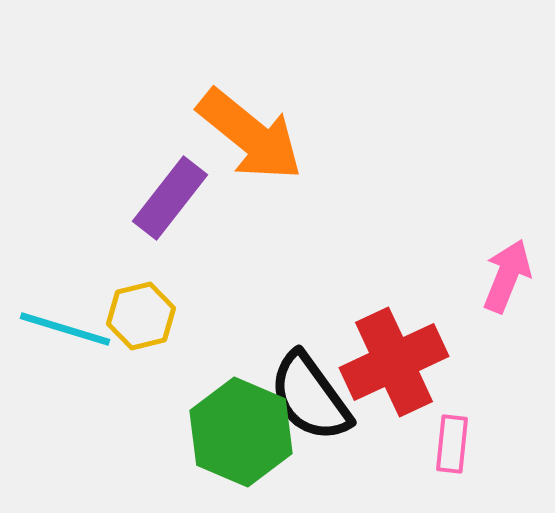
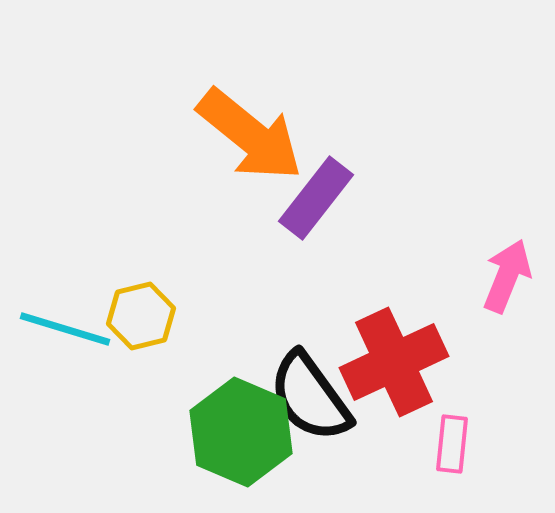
purple rectangle: moved 146 px right
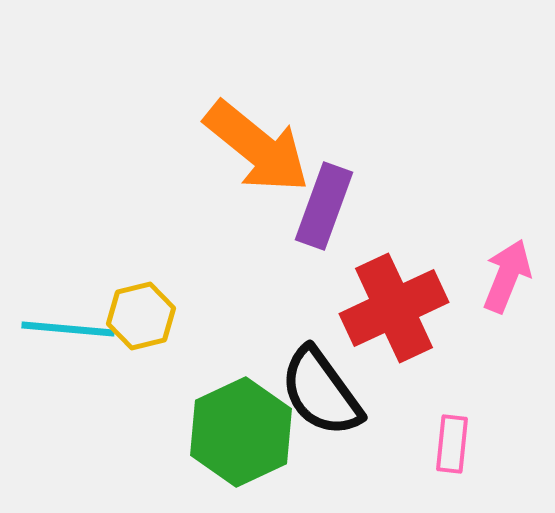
orange arrow: moved 7 px right, 12 px down
purple rectangle: moved 8 px right, 8 px down; rotated 18 degrees counterclockwise
cyan line: moved 3 px right; rotated 12 degrees counterclockwise
red cross: moved 54 px up
black semicircle: moved 11 px right, 5 px up
green hexagon: rotated 12 degrees clockwise
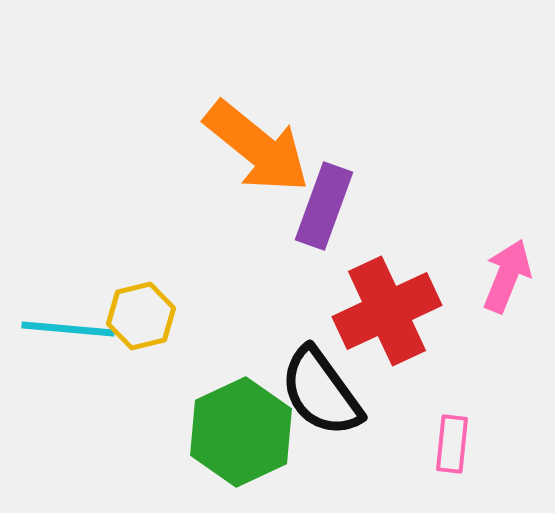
red cross: moved 7 px left, 3 px down
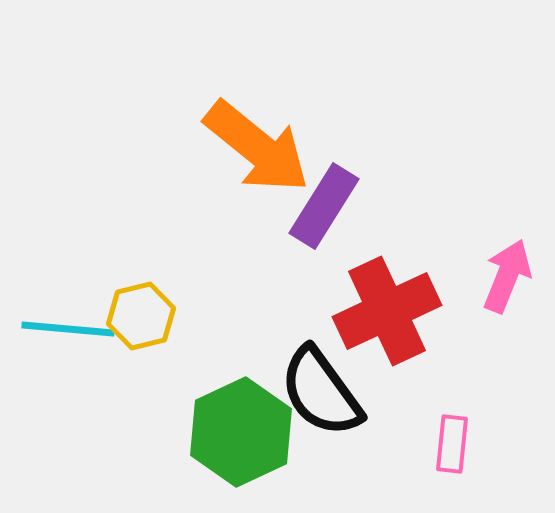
purple rectangle: rotated 12 degrees clockwise
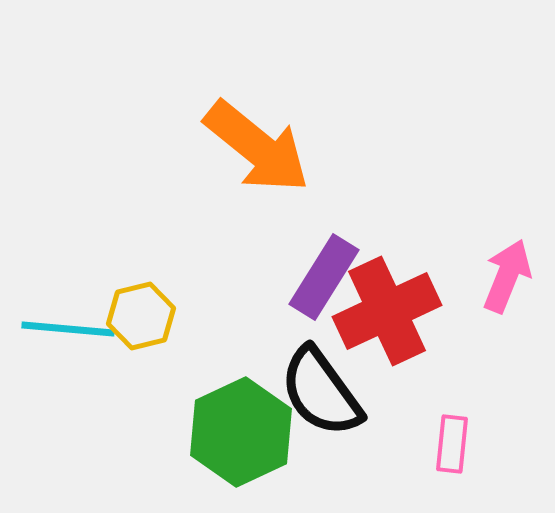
purple rectangle: moved 71 px down
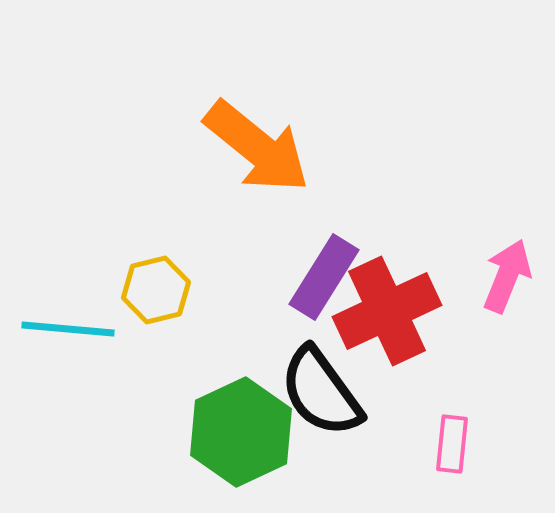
yellow hexagon: moved 15 px right, 26 px up
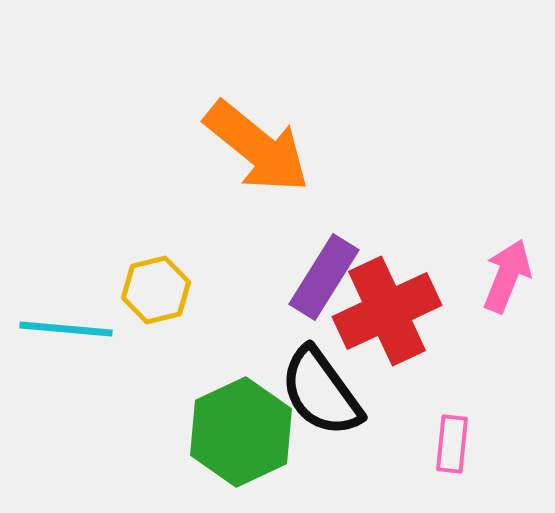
cyan line: moved 2 px left
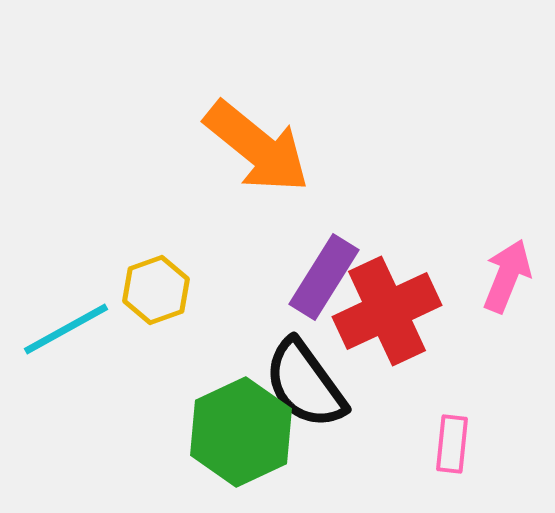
yellow hexagon: rotated 6 degrees counterclockwise
cyan line: rotated 34 degrees counterclockwise
black semicircle: moved 16 px left, 8 px up
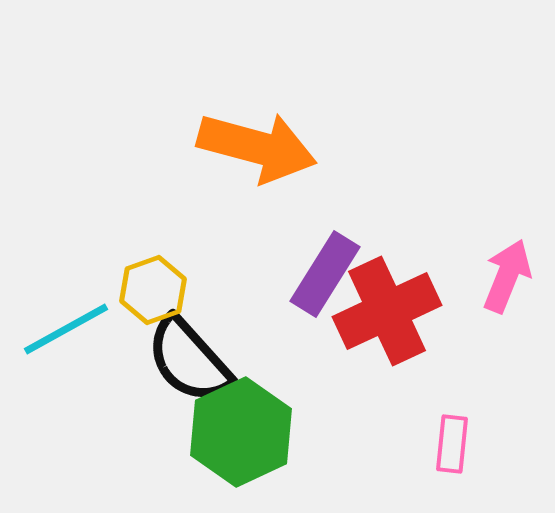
orange arrow: rotated 24 degrees counterclockwise
purple rectangle: moved 1 px right, 3 px up
yellow hexagon: moved 3 px left
black semicircle: moved 116 px left, 24 px up; rotated 6 degrees counterclockwise
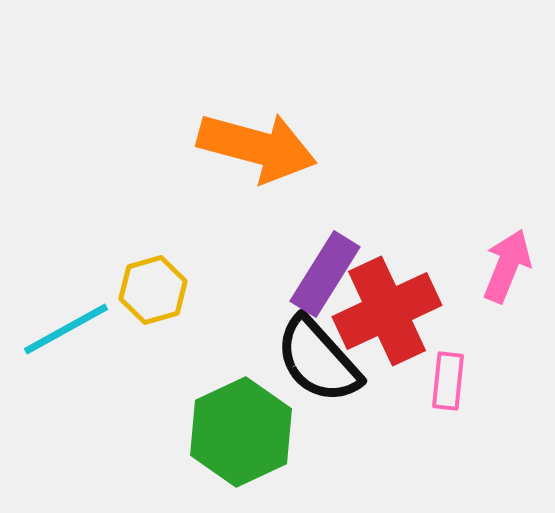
pink arrow: moved 10 px up
yellow hexagon: rotated 4 degrees clockwise
black semicircle: moved 129 px right
pink rectangle: moved 4 px left, 63 px up
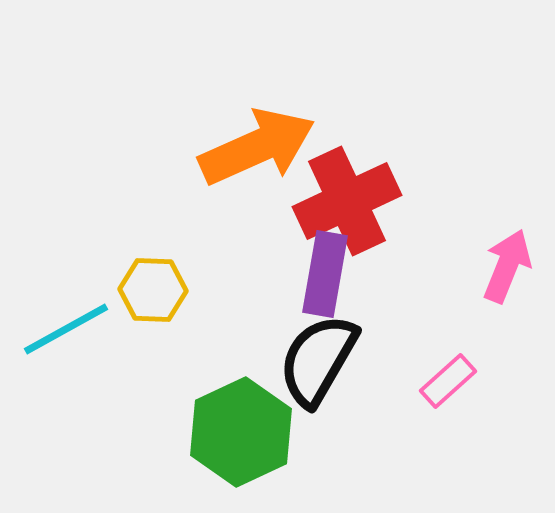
orange arrow: rotated 39 degrees counterclockwise
purple rectangle: rotated 22 degrees counterclockwise
yellow hexagon: rotated 18 degrees clockwise
red cross: moved 40 px left, 110 px up
black semicircle: rotated 72 degrees clockwise
pink rectangle: rotated 42 degrees clockwise
